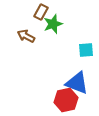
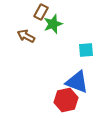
blue triangle: moved 1 px up
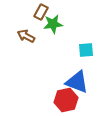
green star: rotated 12 degrees clockwise
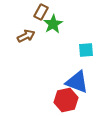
green star: rotated 24 degrees counterclockwise
brown arrow: rotated 126 degrees clockwise
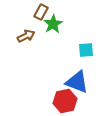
red hexagon: moved 1 px left, 1 px down
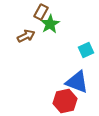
green star: moved 3 px left
cyan square: rotated 21 degrees counterclockwise
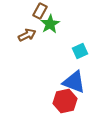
brown rectangle: moved 1 px left, 1 px up
brown arrow: moved 1 px right, 1 px up
cyan square: moved 6 px left, 1 px down
blue triangle: moved 3 px left
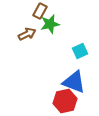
green star: rotated 18 degrees clockwise
brown arrow: moved 1 px up
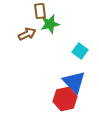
brown rectangle: rotated 35 degrees counterclockwise
cyan square: rotated 28 degrees counterclockwise
blue triangle: rotated 25 degrees clockwise
red hexagon: moved 2 px up
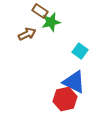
brown rectangle: rotated 49 degrees counterclockwise
green star: moved 1 px right, 2 px up
blue triangle: rotated 20 degrees counterclockwise
